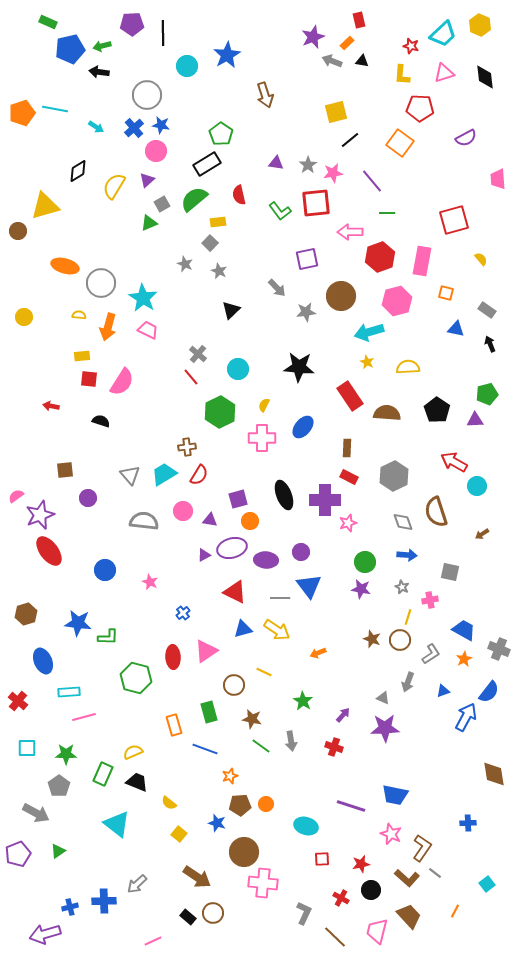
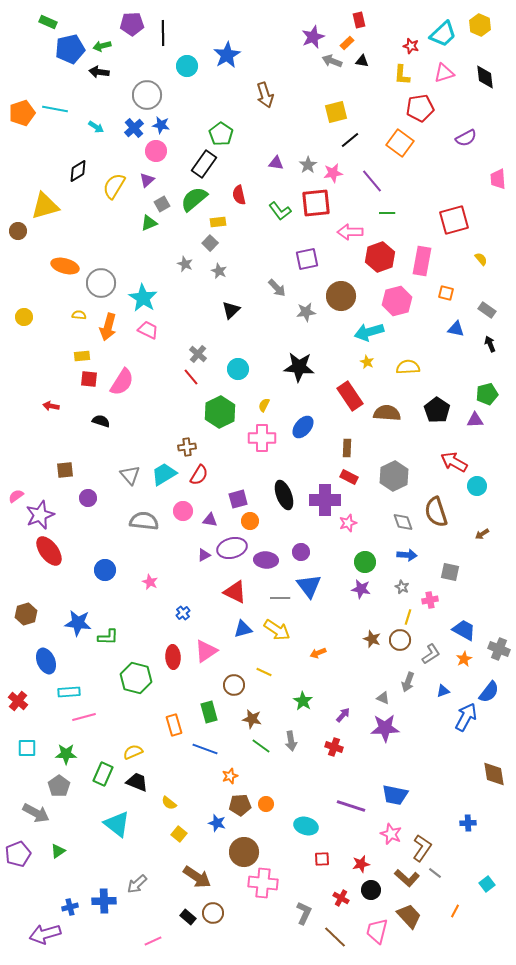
red pentagon at (420, 108): rotated 12 degrees counterclockwise
black rectangle at (207, 164): moved 3 px left; rotated 24 degrees counterclockwise
blue ellipse at (43, 661): moved 3 px right
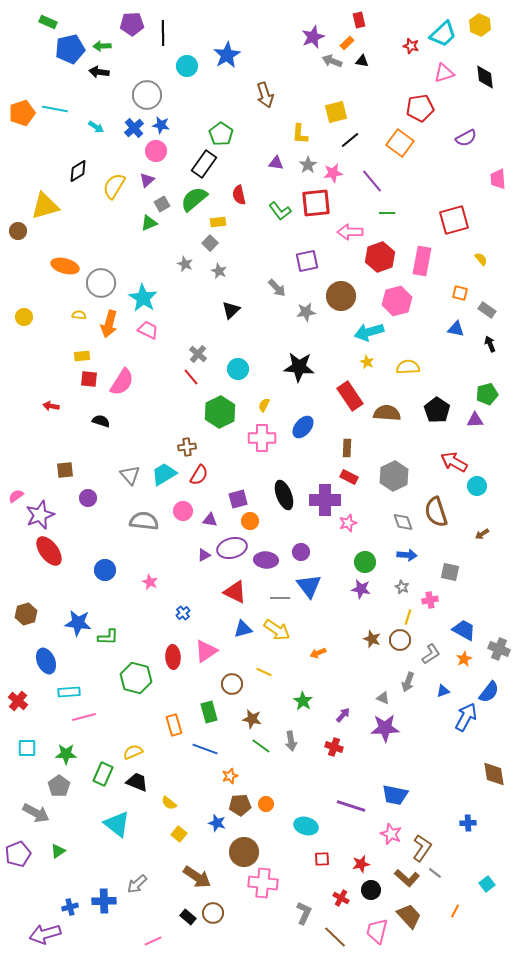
green arrow at (102, 46): rotated 12 degrees clockwise
yellow L-shape at (402, 75): moved 102 px left, 59 px down
purple square at (307, 259): moved 2 px down
orange square at (446, 293): moved 14 px right
orange arrow at (108, 327): moved 1 px right, 3 px up
brown circle at (234, 685): moved 2 px left, 1 px up
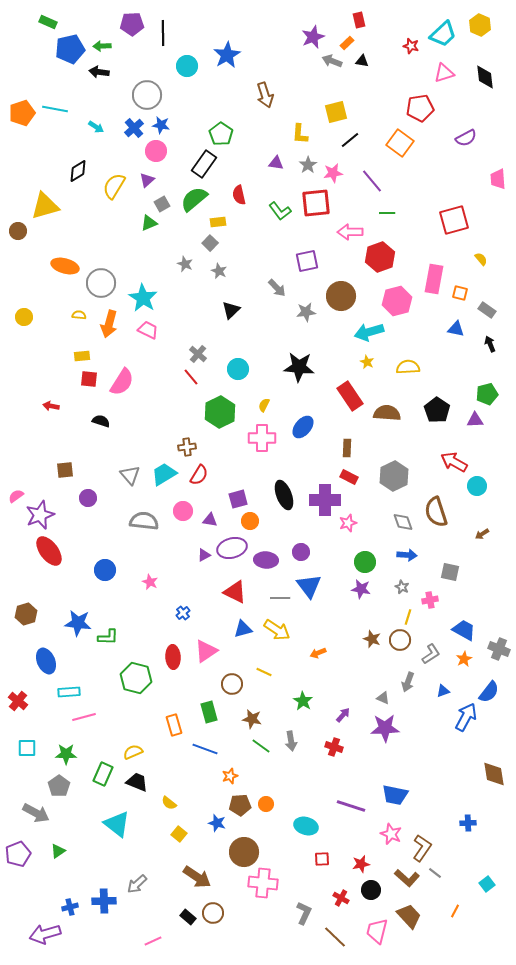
pink rectangle at (422, 261): moved 12 px right, 18 px down
